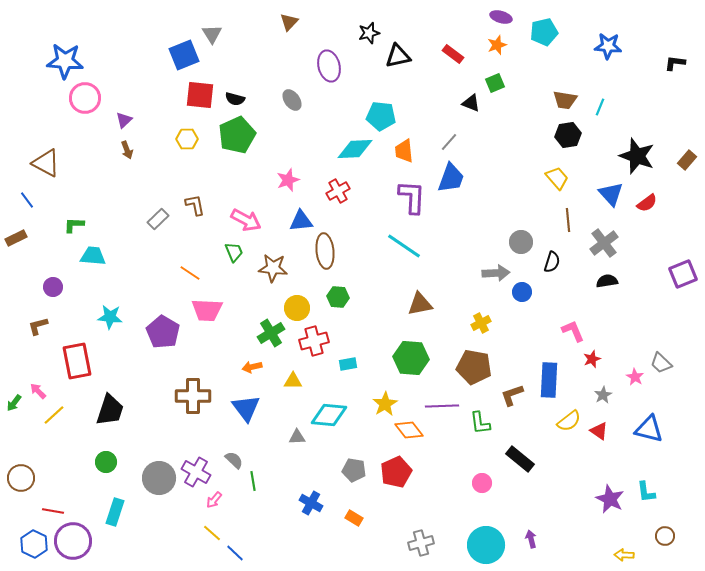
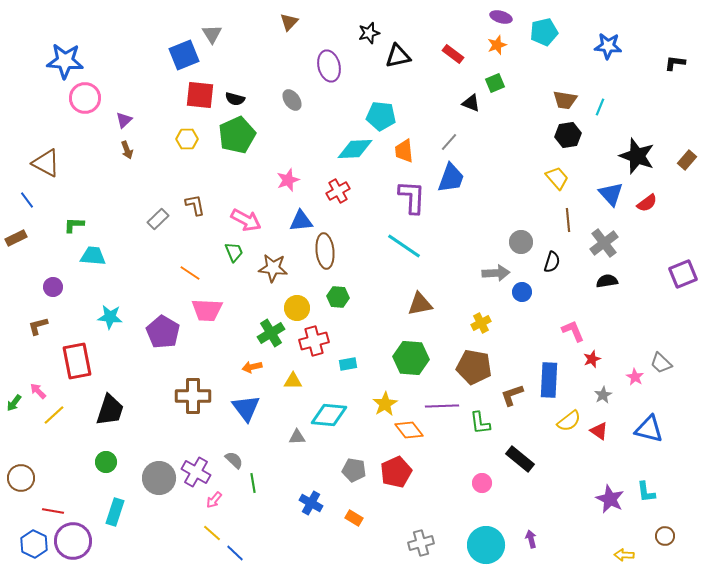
green line at (253, 481): moved 2 px down
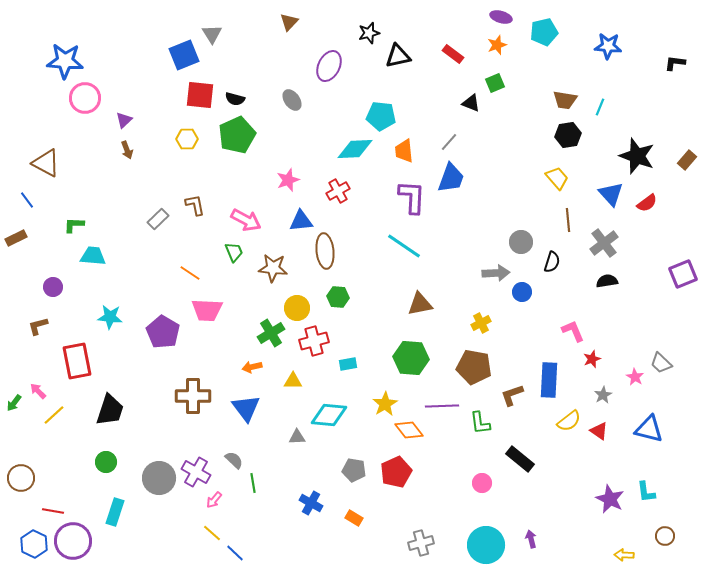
purple ellipse at (329, 66): rotated 40 degrees clockwise
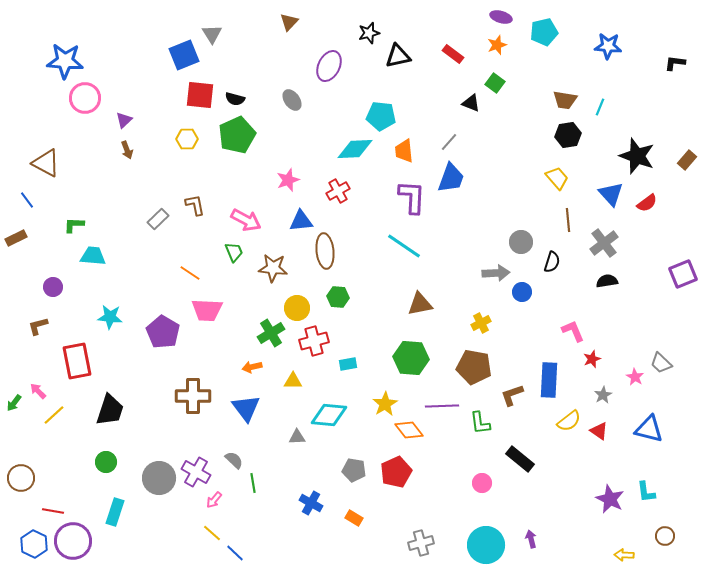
green square at (495, 83): rotated 30 degrees counterclockwise
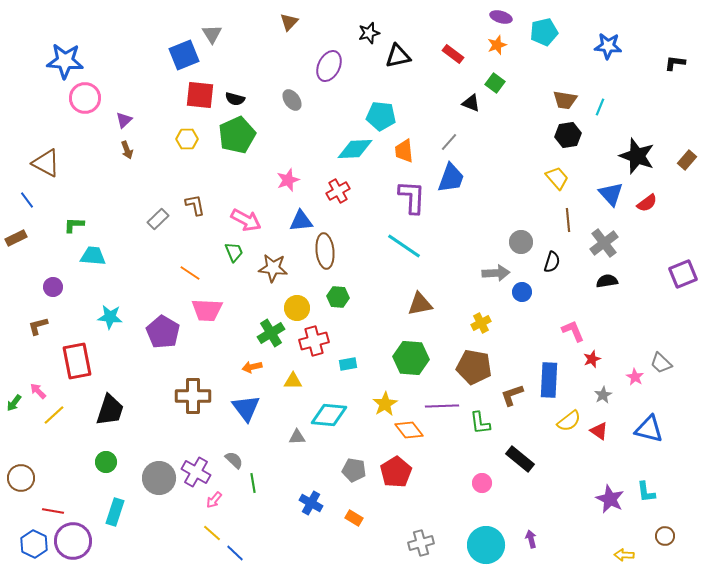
red pentagon at (396, 472): rotated 8 degrees counterclockwise
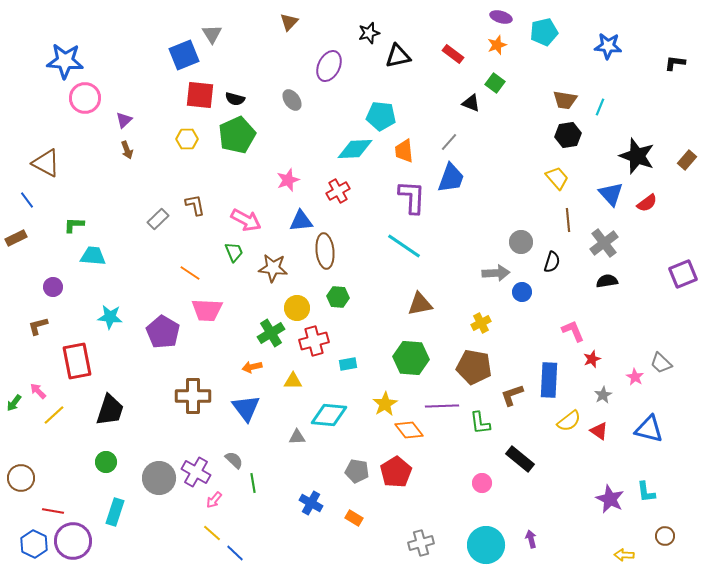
gray pentagon at (354, 470): moved 3 px right, 1 px down
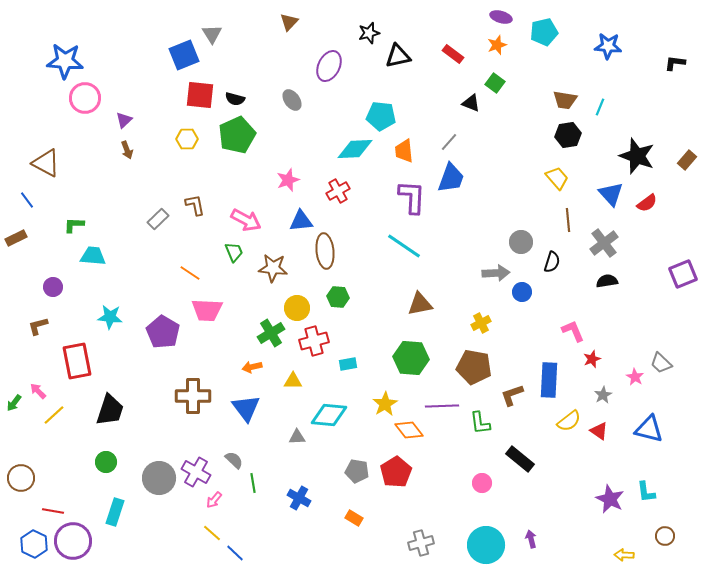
blue cross at (311, 503): moved 12 px left, 5 px up
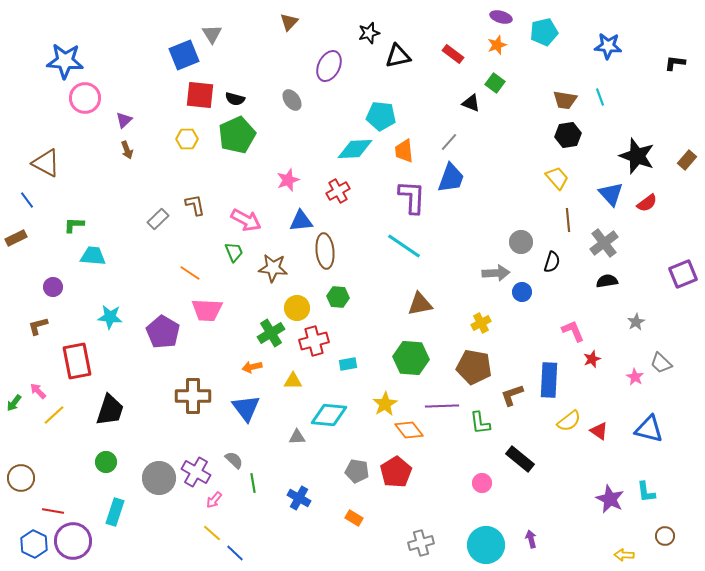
cyan line at (600, 107): moved 10 px up; rotated 42 degrees counterclockwise
gray star at (603, 395): moved 33 px right, 73 px up
